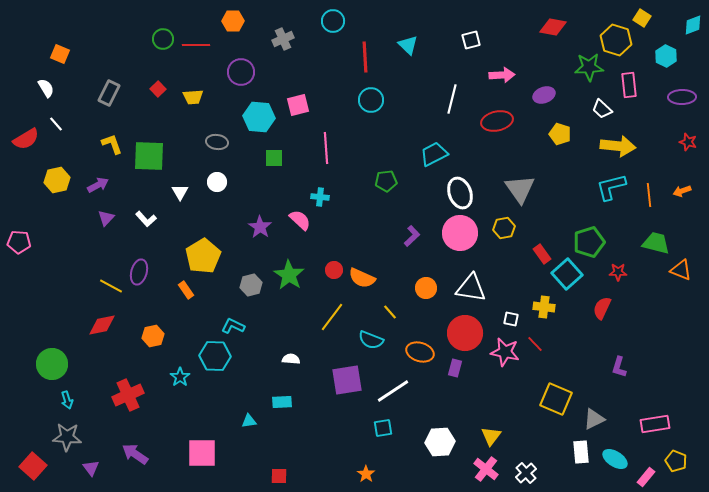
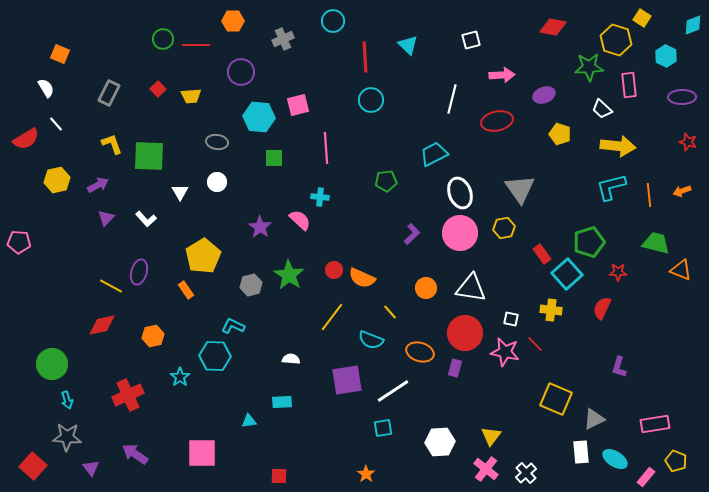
yellow trapezoid at (193, 97): moved 2 px left, 1 px up
purple L-shape at (412, 236): moved 2 px up
yellow cross at (544, 307): moved 7 px right, 3 px down
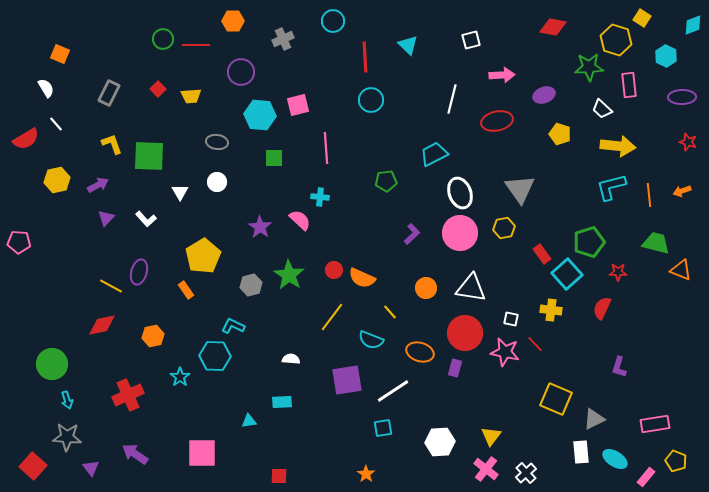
cyan hexagon at (259, 117): moved 1 px right, 2 px up
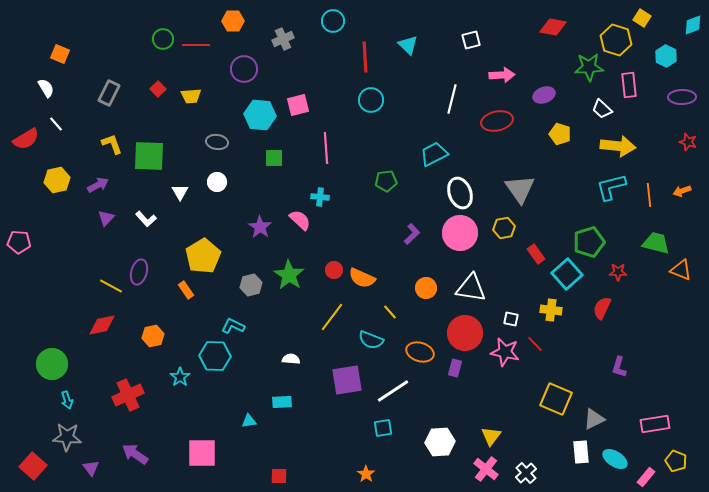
purple circle at (241, 72): moved 3 px right, 3 px up
red rectangle at (542, 254): moved 6 px left
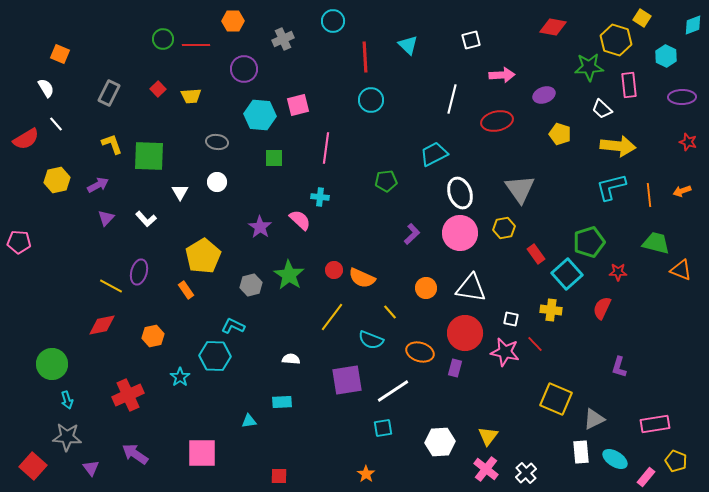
pink line at (326, 148): rotated 12 degrees clockwise
yellow triangle at (491, 436): moved 3 px left
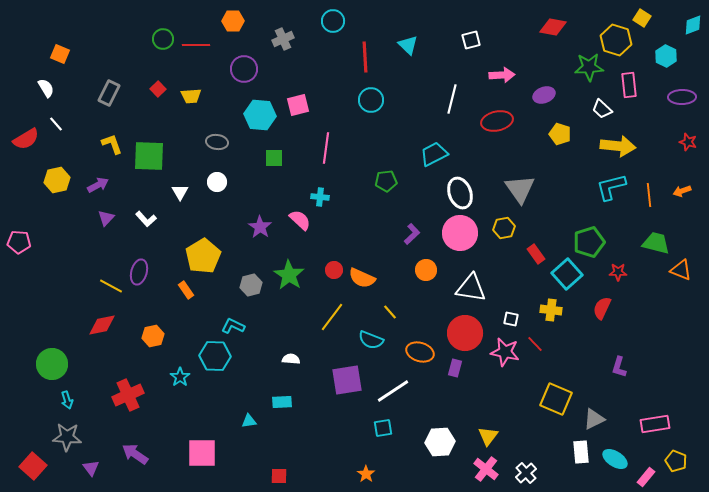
orange circle at (426, 288): moved 18 px up
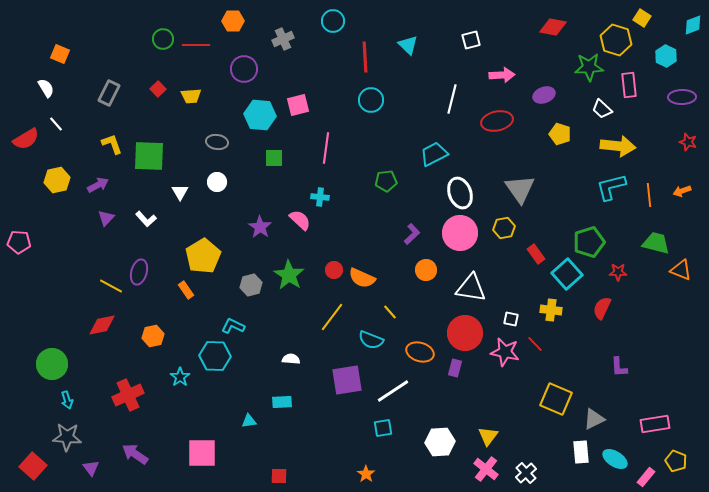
purple L-shape at (619, 367): rotated 20 degrees counterclockwise
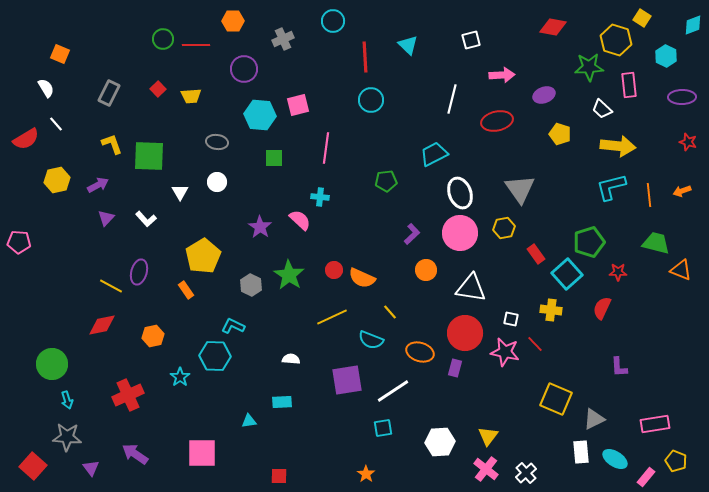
gray hexagon at (251, 285): rotated 20 degrees counterclockwise
yellow line at (332, 317): rotated 28 degrees clockwise
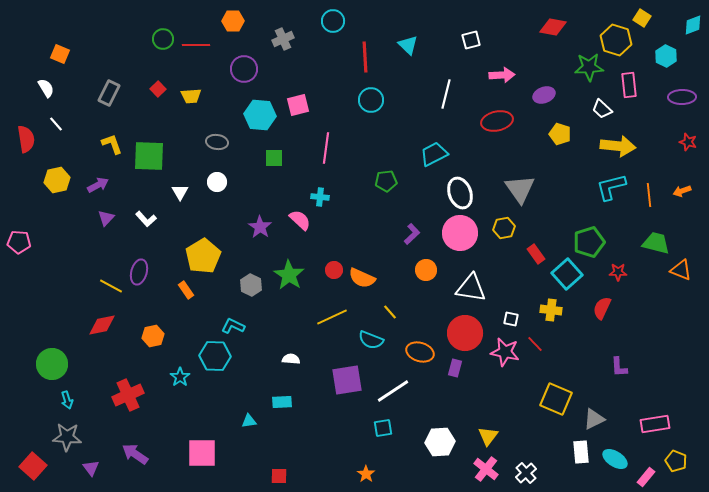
white line at (452, 99): moved 6 px left, 5 px up
red semicircle at (26, 139): rotated 68 degrees counterclockwise
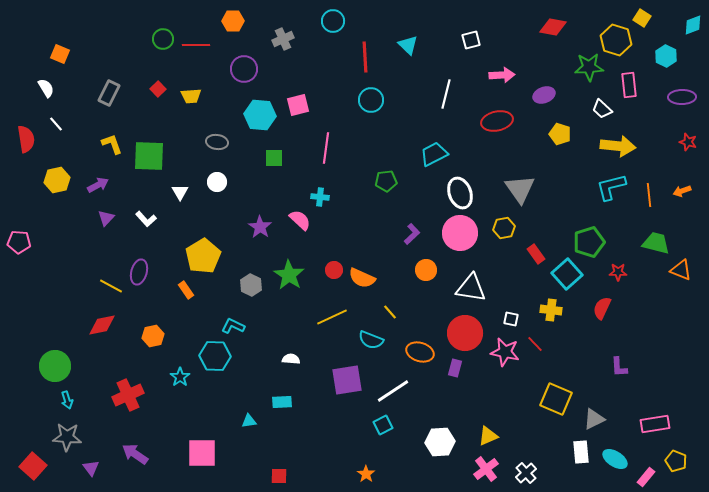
green circle at (52, 364): moved 3 px right, 2 px down
cyan square at (383, 428): moved 3 px up; rotated 18 degrees counterclockwise
yellow triangle at (488, 436): rotated 30 degrees clockwise
pink cross at (486, 469): rotated 15 degrees clockwise
